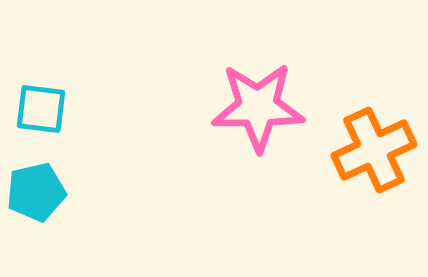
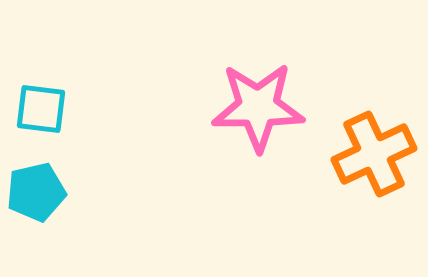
orange cross: moved 4 px down
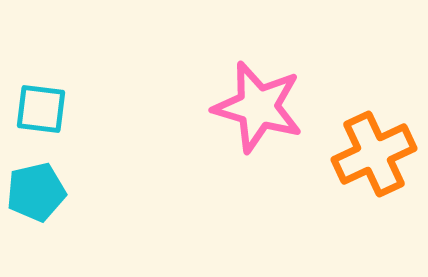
pink star: rotated 16 degrees clockwise
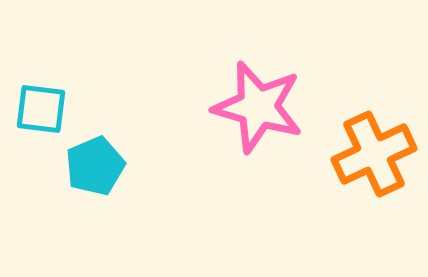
cyan pentagon: moved 59 px right, 26 px up; rotated 10 degrees counterclockwise
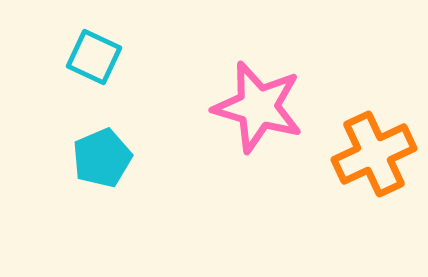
cyan square: moved 53 px right, 52 px up; rotated 18 degrees clockwise
cyan pentagon: moved 7 px right, 8 px up
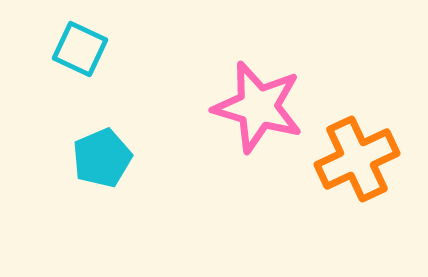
cyan square: moved 14 px left, 8 px up
orange cross: moved 17 px left, 5 px down
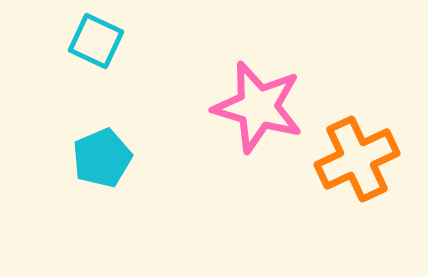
cyan square: moved 16 px right, 8 px up
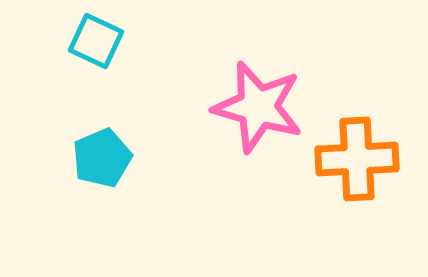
orange cross: rotated 22 degrees clockwise
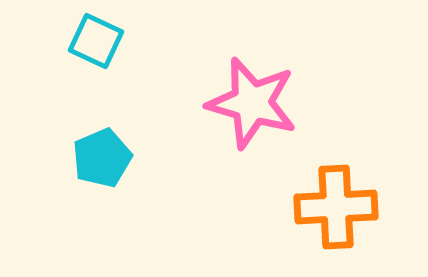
pink star: moved 6 px left, 4 px up
orange cross: moved 21 px left, 48 px down
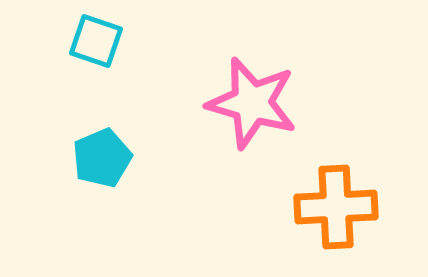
cyan square: rotated 6 degrees counterclockwise
